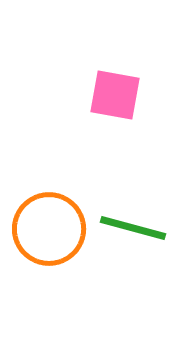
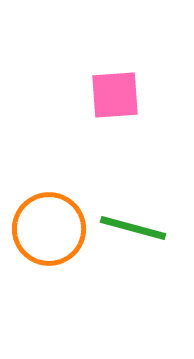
pink square: rotated 14 degrees counterclockwise
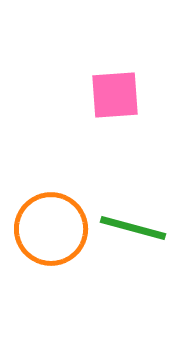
orange circle: moved 2 px right
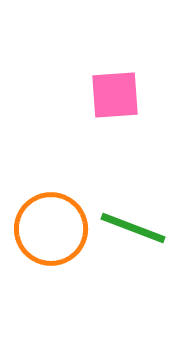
green line: rotated 6 degrees clockwise
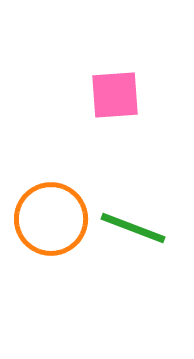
orange circle: moved 10 px up
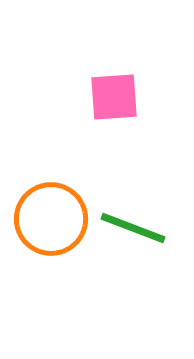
pink square: moved 1 px left, 2 px down
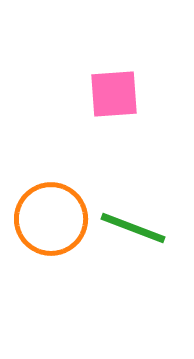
pink square: moved 3 px up
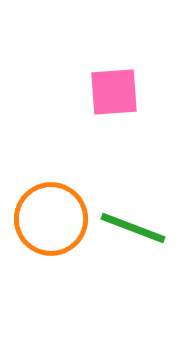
pink square: moved 2 px up
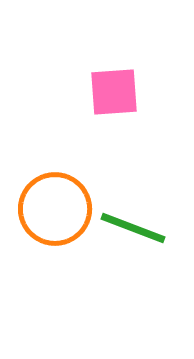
orange circle: moved 4 px right, 10 px up
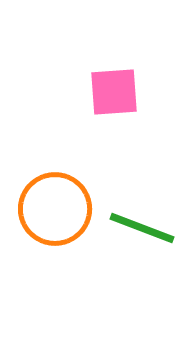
green line: moved 9 px right
